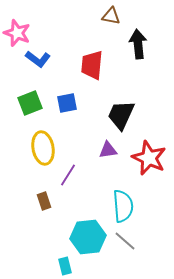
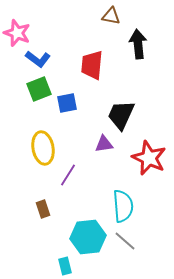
green square: moved 9 px right, 14 px up
purple triangle: moved 4 px left, 6 px up
brown rectangle: moved 1 px left, 8 px down
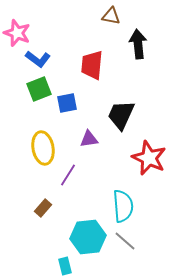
purple triangle: moved 15 px left, 5 px up
brown rectangle: moved 1 px up; rotated 60 degrees clockwise
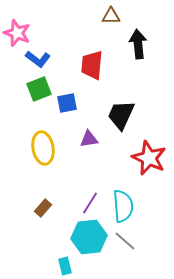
brown triangle: rotated 12 degrees counterclockwise
purple line: moved 22 px right, 28 px down
cyan hexagon: moved 1 px right
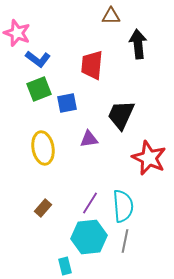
gray line: rotated 60 degrees clockwise
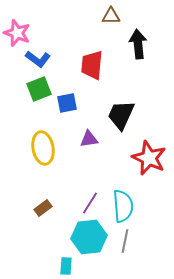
brown rectangle: rotated 12 degrees clockwise
cyan rectangle: moved 1 px right; rotated 18 degrees clockwise
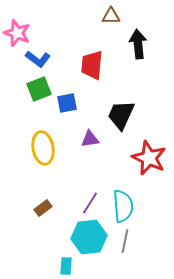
purple triangle: moved 1 px right
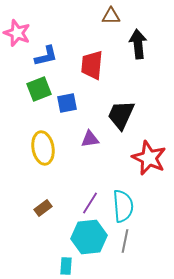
blue L-shape: moved 8 px right, 3 px up; rotated 50 degrees counterclockwise
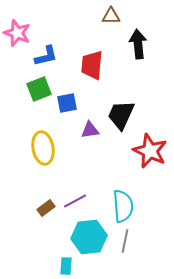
purple triangle: moved 9 px up
red star: moved 1 px right, 7 px up
purple line: moved 15 px left, 2 px up; rotated 30 degrees clockwise
brown rectangle: moved 3 px right
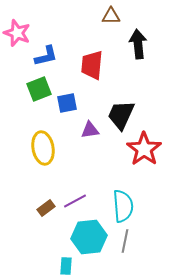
red star: moved 6 px left, 2 px up; rotated 12 degrees clockwise
